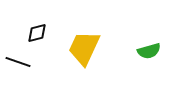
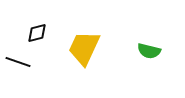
green semicircle: rotated 30 degrees clockwise
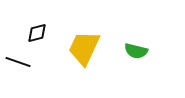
green semicircle: moved 13 px left
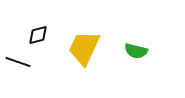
black diamond: moved 1 px right, 2 px down
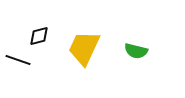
black diamond: moved 1 px right, 1 px down
black line: moved 2 px up
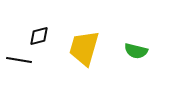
yellow trapezoid: rotated 9 degrees counterclockwise
black line: moved 1 px right; rotated 10 degrees counterclockwise
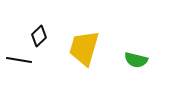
black diamond: rotated 30 degrees counterclockwise
green semicircle: moved 9 px down
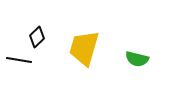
black diamond: moved 2 px left, 1 px down
green semicircle: moved 1 px right, 1 px up
